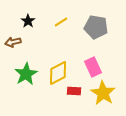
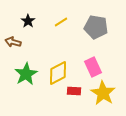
brown arrow: rotated 28 degrees clockwise
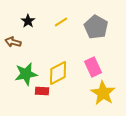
gray pentagon: rotated 20 degrees clockwise
green star: rotated 20 degrees clockwise
red rectangle: moved 32 px left
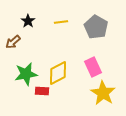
yellow line: rotated 24 degrees clockwise
brown arrow: rotated 56 degrees counterclockwise
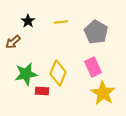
gray pentagon: moved 5 px down
yellow diamond: rotated 40 degrees counterclockwise
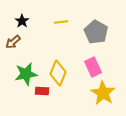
black star: moved 6 px left
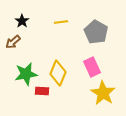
pink rectangle: moved 1 px left
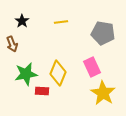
gray pentagon: moved 7 px right, 1 px down; rotated 20 degrees counterclockwise
brown arrow: moved 1 px left, 2 px down; rotated 70 degrees counterclockwise
